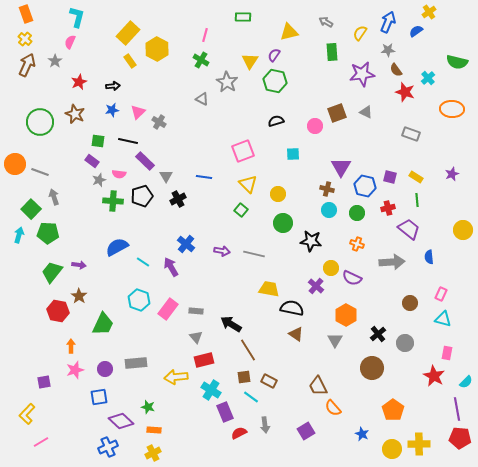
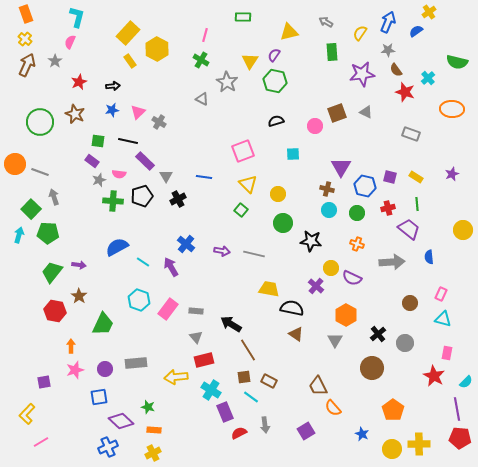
green line at (417, 200): moved 4 px down
red hexagon at (58, 311): moved 3 px left
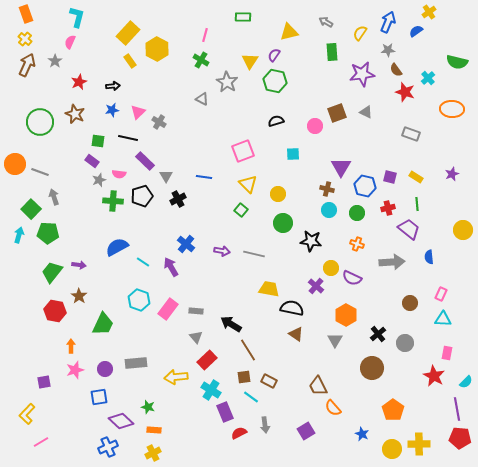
black line at (128, 141): moved 3 px up
cyan triangle at (443, 319): rotated 12 degrees counterclockwise
red rectangle at (204, 360): moved 3 px right; rotated 30 degrees counterclockwise
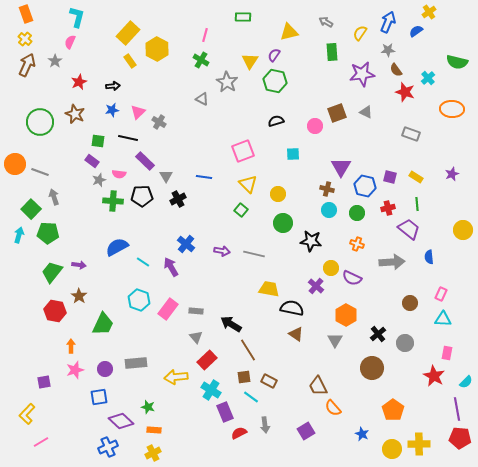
black pentagon at (142, 196): rotated 15 degrees clockwise
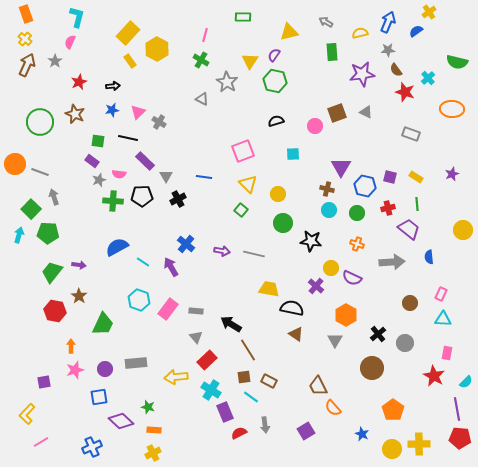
yellow semicircle at (360, 33): rotated 42 degrees clockwise
blue cross at (108, 447): moved 16 px left
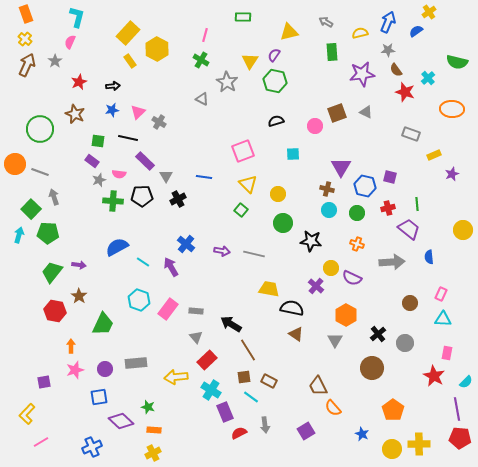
green circle at (40, 122): moved 7 px down
yellow rectangle at (416, 177): moved 18 px right, 22 px up; rotated 56 degrees counterclockwise
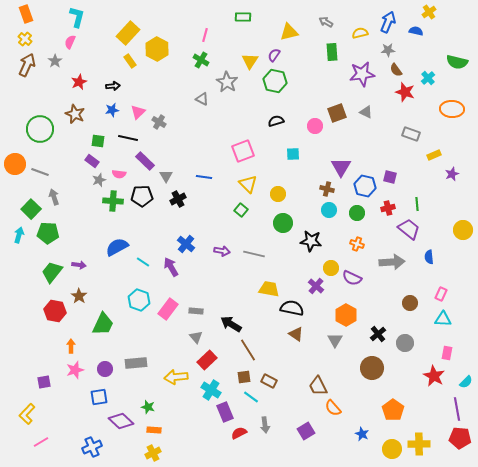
blue semicircle at (416, 31): rotated 48 degrees clockwise
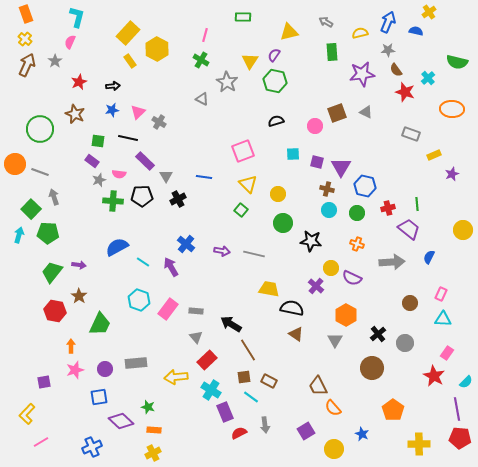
purple square at (390, 177): moved 73 px left, 15 px up
blue semicircle at (429, 257): rotated 32 degrees clockwise
green trapezoid at (103, 324): moved 3 px left
pink rectangle at (447, 353): rotated 24 degrees clockwise
yellow circle at (392, 449): moved 58 px left
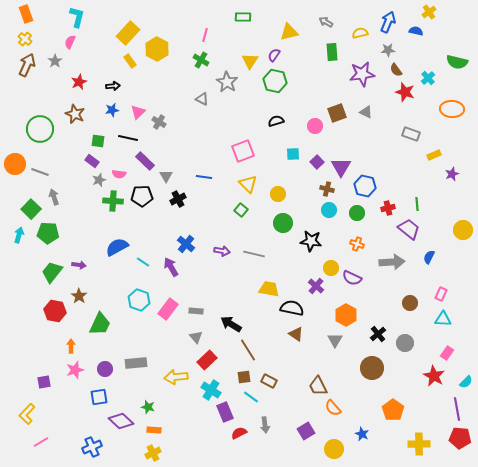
purple square at (317, 162): rotated 32 degrees clockwise
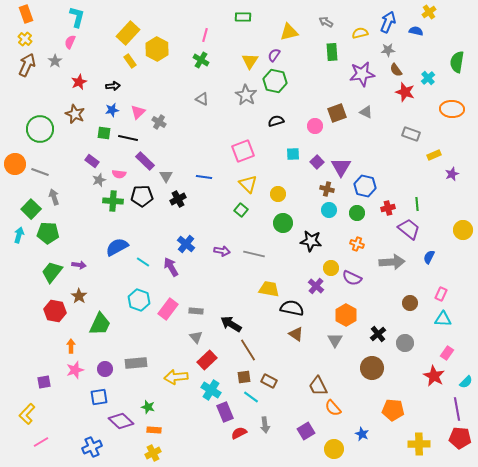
green semicircle at (457, 62): rotated 85 degrees clockwise
gray star at (227, 82): moved 19 px right, 13 px down
green square at (98, 141): moved 6 px right, 8 px up
orange pentagon at (393, 410): rotated 30 degrees counterclockwise
